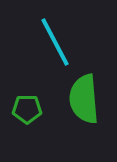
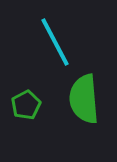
green pentagon: moved 1 px left, 4 px up; rotated 28 degrees counterclockwise
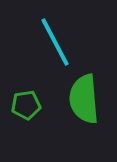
green pentagon: rotated 20 degrees clockwise
